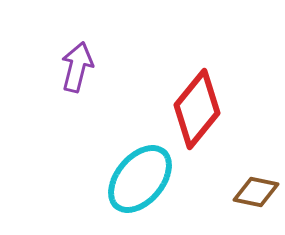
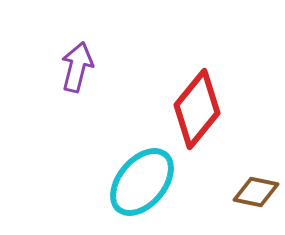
cyan ellipse: moved 2 px right, 3 px down
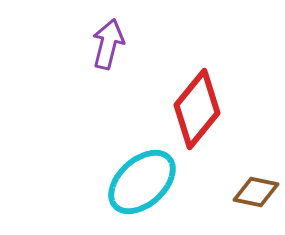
purple arrow: moved 31 px right, 23 px up
cyan ellipse: rotated 8 degrees clockwise
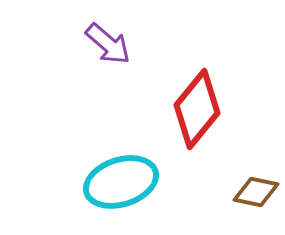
purple arrow: rotated 117 degrees clockwise
cyan ellipse: moved 21 px left; rotated 24 degrees clockwise
